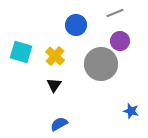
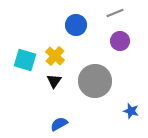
cyan square: moved 4 px right, 8 px down
gray circle: moved 6 px left, 17 px down
black triangle: moved 4 px up
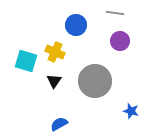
gray line: rotated 30 degrees clockwise
yellow cross: moved 4 px up; rotated 18 degrees counterclockwise
cyan square: moved 1 px right, 1 px down
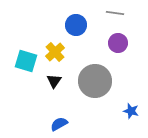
purple circle: moved 2 px left, 2 px down
yellow cross: rotated 24 degrees clockwise
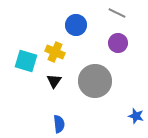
gray line: moved 2 px right; rotated 18 degrees clockwise
yellow cross: rotated 24 degrees counterclockwise
blue star: moved 5 px right, 5 px down
blue semicircle: rotated 114 degrees clockwise
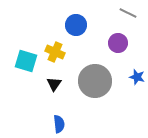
gray line: moved 11 px right
black triangle: moved 3 px down
blue star: moved 1 px right, 39 px up
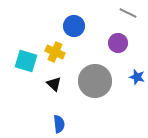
blue circle: moved 2 px left, 1 px down
black triangle: rotated 21 degrees counterclockwise
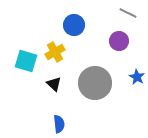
blue circle: moved 1 px up
purple circle: moved 1 px right, 2 px up
yellow cross: rotated 36 degrees clockwise
blue star: rotated 14 degrees clockwise
gray circle: moved 2 px down
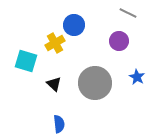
yellow cross: moved 9 px up
